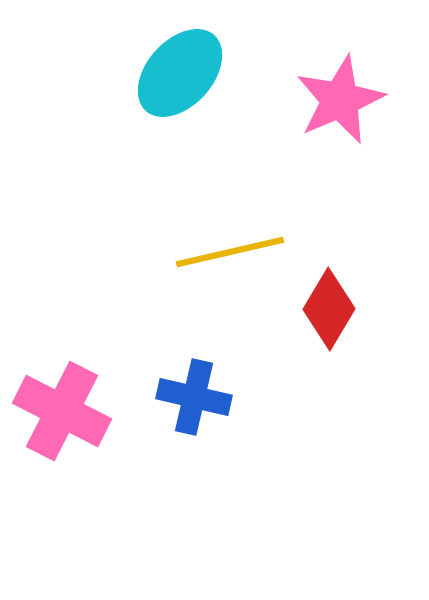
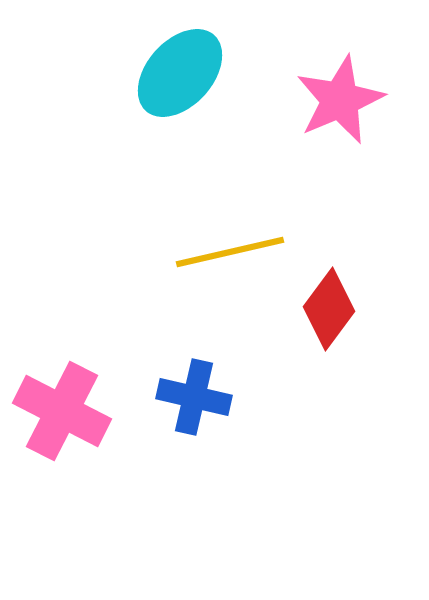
red diamond: rotated 6 degrees clockwise
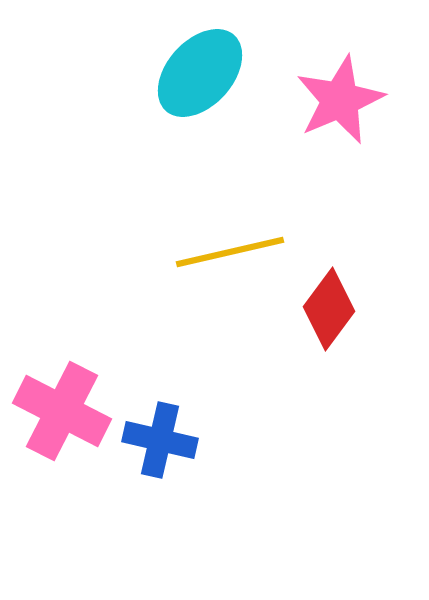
cyan ellipse: moved 20 px right
blue cross: moved 34 px left, 43 px down
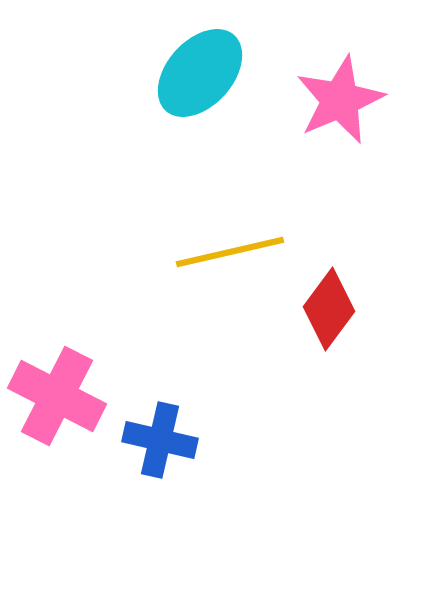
pink cross: moved 5 px left, 15 px up
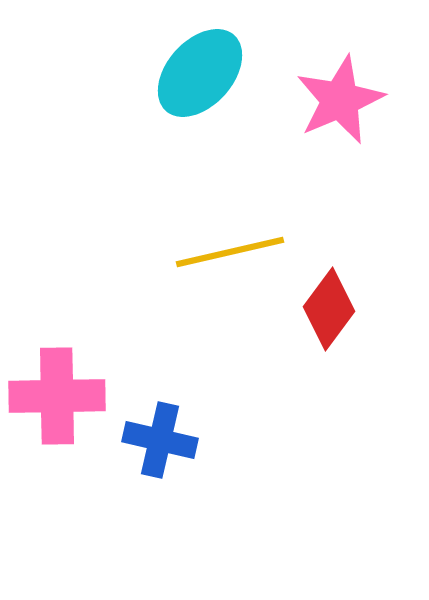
pink cross: rotated 28 degrees counterclockwise
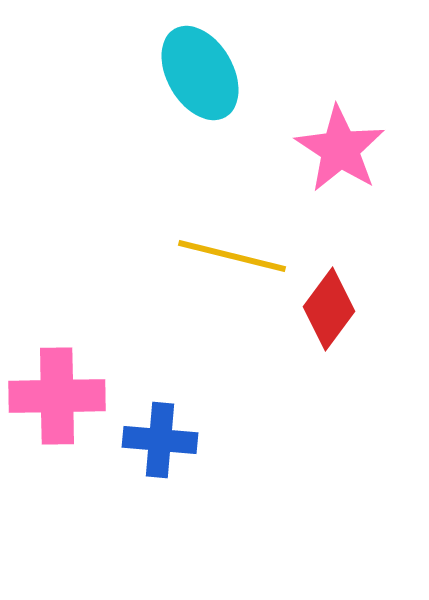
cyan ellipse: rotated 72 degrees counterclockwise
pink star: moved 49 px down; rotated 16 degrees counterclockwise
yellow line: moved 2 px right, 4 px down; rotated 27 degrees clockwise
blue cross: rotated 8 degrees counterclockwise
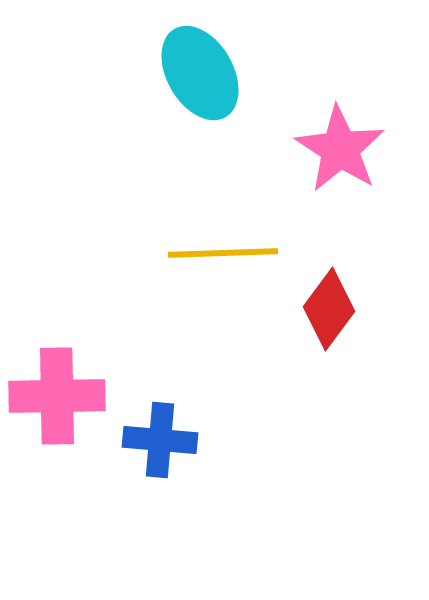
yellow line: moved 9 px left, 3 px up; rotated 16 degrees counterclockwise
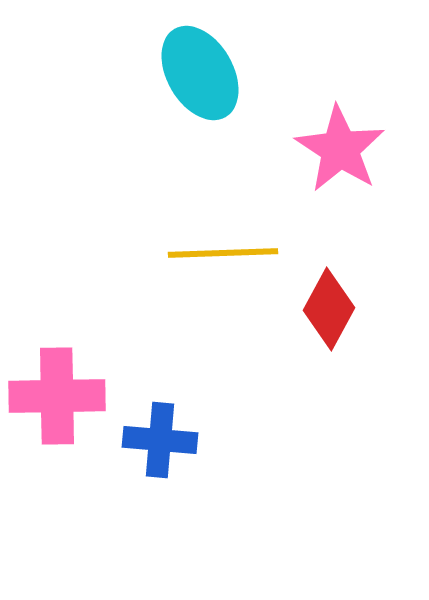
red diamond: rotated 8 degrees counterclockwise
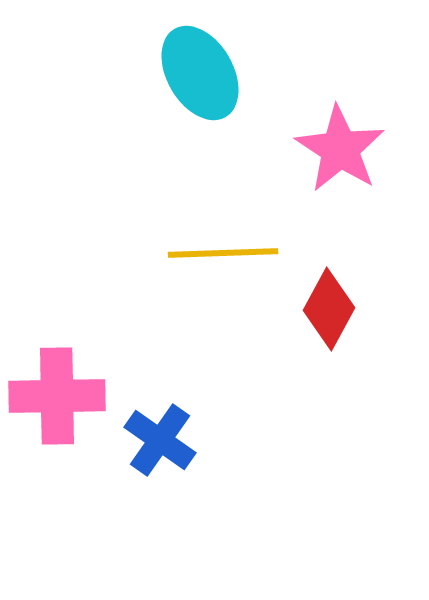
blue cross: rotated 30 degrees clockwise
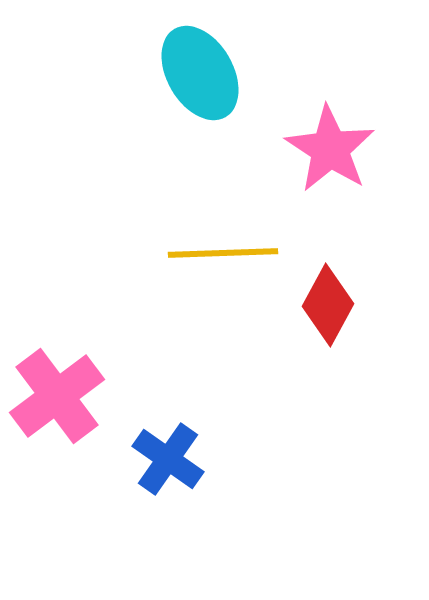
pink star: moved 10 px left
red diamond: moved 1 px left, 4 px up
pink cross: rotated 36 degrees counterclockwise
blue cross: moved 8 px right, 19 px down
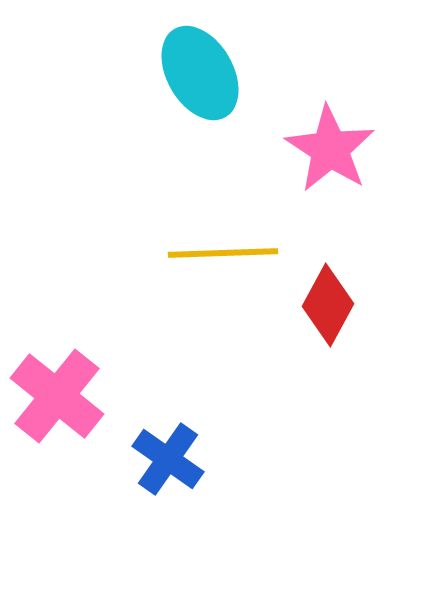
pink cross: rotated 14 degrees counterclockwise
